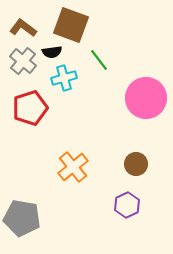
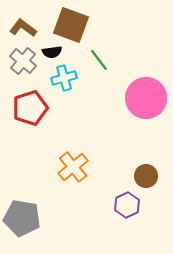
brown circle: moved 10 px right, 12 px down
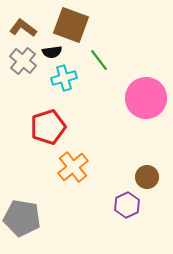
red pentagon: moved 18 px right, 19 px down
brown circle: moved 1 px right, 1 px down
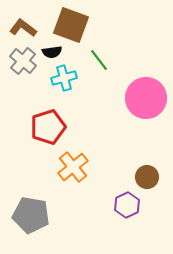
gray pentagon: moved 9 px right, 3 px up
